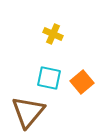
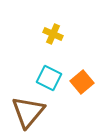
cyan square: rotated 15 degrees clockwise
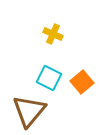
brown triangle: moved 1 px right, 1 px up
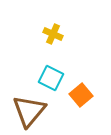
cyan square: moved 2 px right
orange square: moved 1 px left, 13 px down
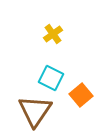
yellow cross: rotated 30 degrees clockwise
brown triangle: moved 6 px right; rotated 6 degrees counterclockwise
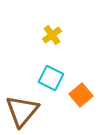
yellow cross: moved 1 px left, 1 px down
brown triangle: moved 13 px left; rotated 6 degrees clockwise
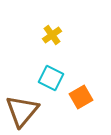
orange square: moved 2 px down; rotated 10 degrees clockwise
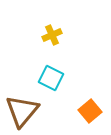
yellow cross: rotated 12 degrees clockwise
orange square: moved 9 px right, 14 px down; rotated 10 degrees counterclockwise
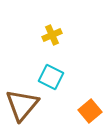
cyan square: moved 1 px up
brown triangle: moved 6 px up
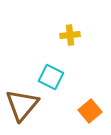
yellow cross: moved 18 px right; rotated 18 degrees clockwise
